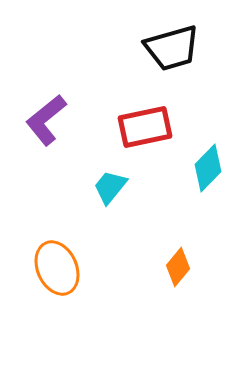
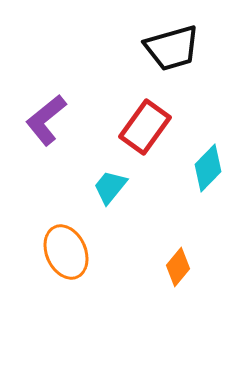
red rectangle: rotated 42 degrees counterclockwise
orange ellipse: moved 9 px right, 16 px up
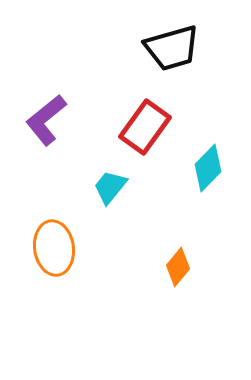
orange ellipse: moved 12 px left, 4 px up; rotated 16 degrees clockwise
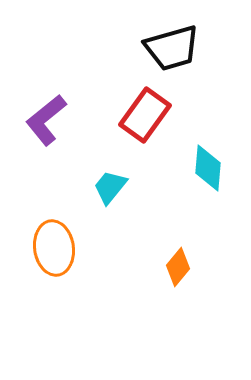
red rectangle: moved 12 px up
cyan diamond: rotated 39 degrees counterclockwise
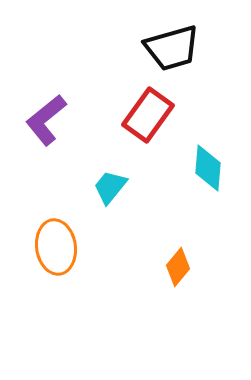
red rectangle: moved 3 px right
orange ellipse: moved 2 px right, 1 px up
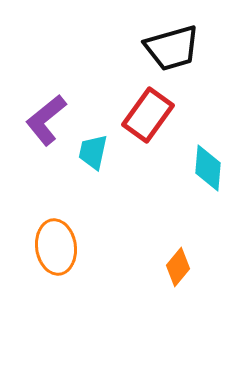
cyan trapezoid: moved 17 px left, 35 px up; rotated 27 degrees counterclockwise
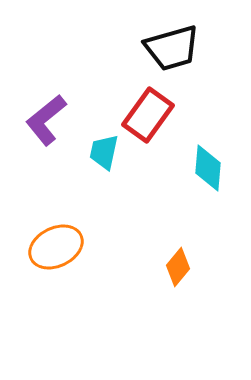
cyan trapezoid: moved 11 px right
orange ellipse: rotated 72 degrees clockwise
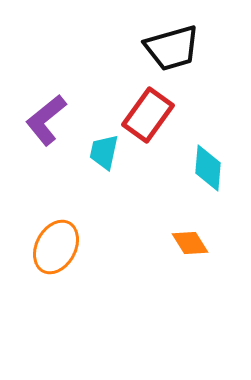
orange ellipse: rotated 36 degrees counterclockwise
orange diamond: moved 12 px right, 24 px up; rotated 72 degrees counterclockwise
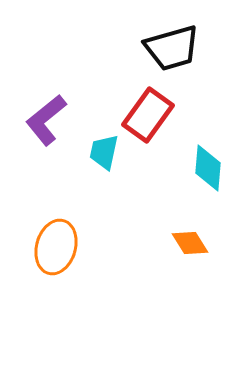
orange ellipse: rotated 12 degrees counterclockwise
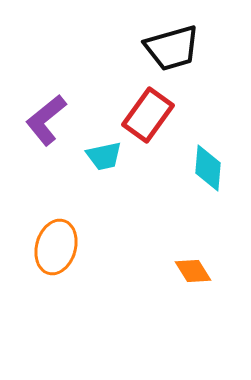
cyan trapezoid: moved 4 px down; rotated 114 degrees counterclockwise
orange diamond: moved 3 px right, 28 px down
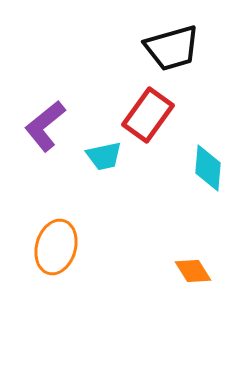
purple L-shape: moved 1 px left, 6 px down
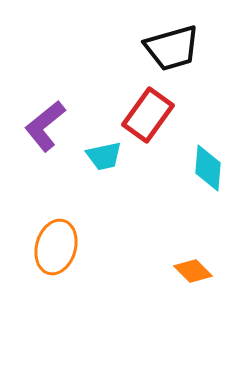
orange diamond: rotated 12 degrees counterclockwise
